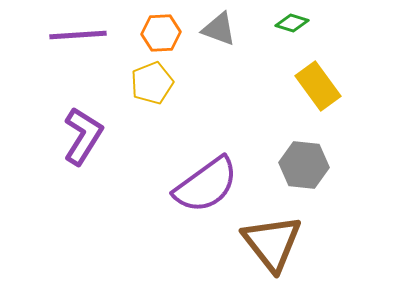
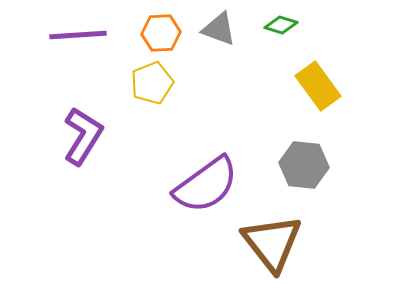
green diamond: moved 11 px left, 2 px down
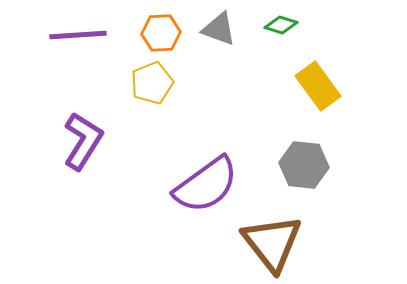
purple L-shape: moved 5 px down
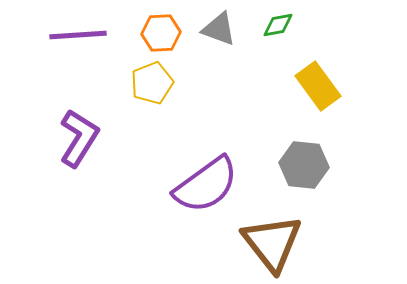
green diamond: moved 3 px left; rotated 28 degrees counterclockwise
purple L-shape: moved 4 px left, 3 px up
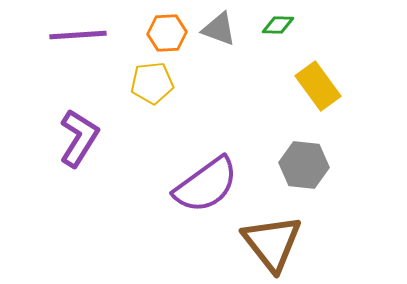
green diamond: rotated 12 degrees clockwise
orange hexagon: moved 6 px right
yellow pentagon: rotated 15 degrees clockwise
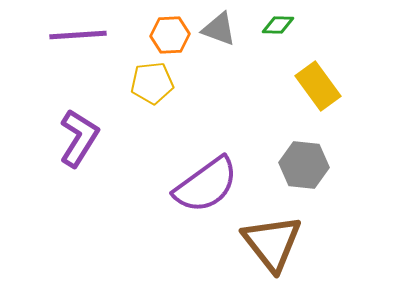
orange hexagon: moved 3 px right, 2 px down
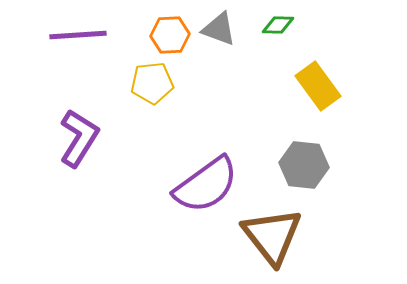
brown triangle: moved 7 px up
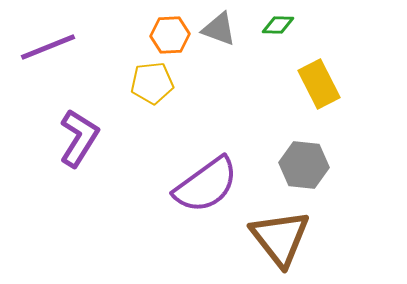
purple line: moved 30 px left, 12 px down; rotated 18 degrees counterclockwise
yellow rectangle: moved 1 px right, 2 px up; rotated 9 degrees clockwise
brown triangle: moved 8 px right, 2 px down
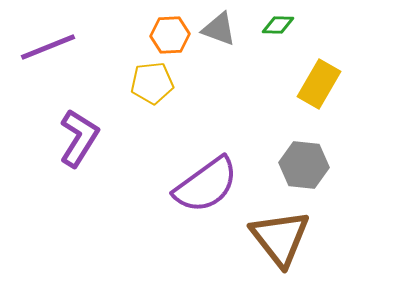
yellow rectangle: rotated 57 degrees clockwise
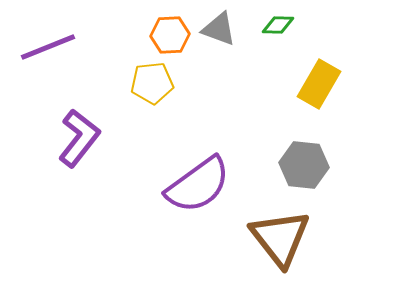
purple L-shape: rotated 6 degrees clockwise
purple semicircle: moved 8 px left
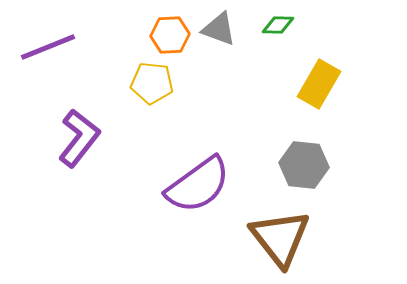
yellow pentagon: rotated 12 degrees clockwise
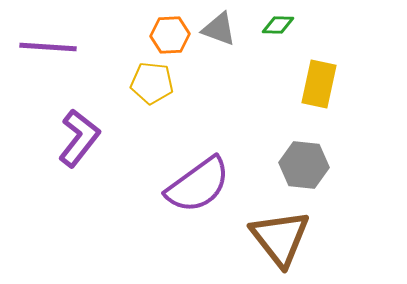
purple line: rotated 26 degrees clockwise
yellow rectangle: rotated 18 degrees counterclockwise
